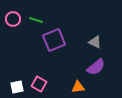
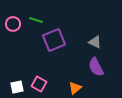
pink circle: moved 5 px down
purple semicircle: rotated 102 degrees clockwise
orange triangle: moved 3 px left, 1 px down; rotated 32 degrees counterclockwise
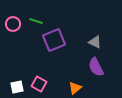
green line: moved 1 px down
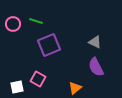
purple square: moved 5 px left, 5 px down
pink square: moved 1 px left, 5 px up
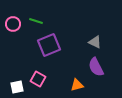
orange triangle: moved 2 px right, 3 px up; rotated 24 degrees clockwise
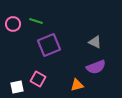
purple semicircle: rotated 84 degrees counterclockwise
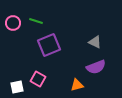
pink circle: moved 1 px up
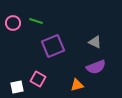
purple square: moved 4 px right, 1 px down
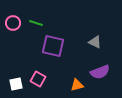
green line: moved 2 px down
purple square: rotated 35 degrees clockwise
purple semicircle: moved 4 px right, 5 px down
white square: moved 1 px left, 3 px up
